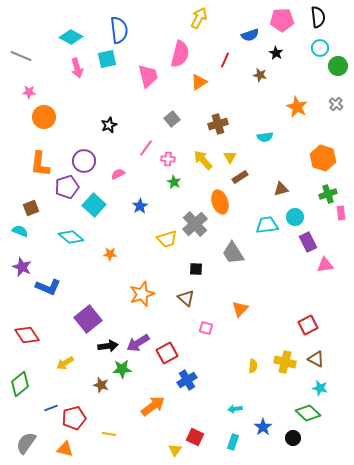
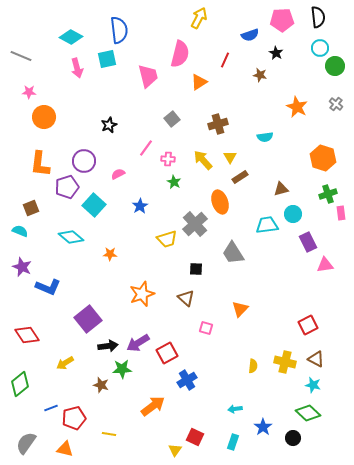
green circle at (338, 66): moved 3 px left
cyan circle at (295, 217): moved 2 px left, 3 px up
cyan star at (320, 388): moved 7 px left, 3 px up
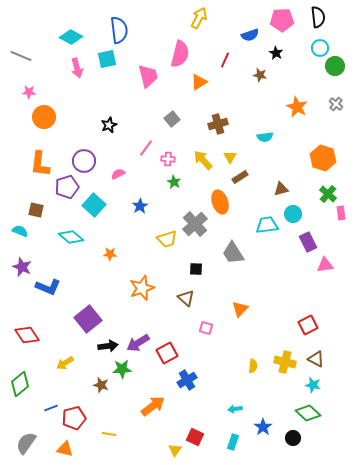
green cross at (328, 194): rotated 30 degrees counterclockwise
brown square at (31, 208): moved 5 px right, 2 px down; rotated 35 degrees clockwise
orange star at (142, 294): moved 6 px up
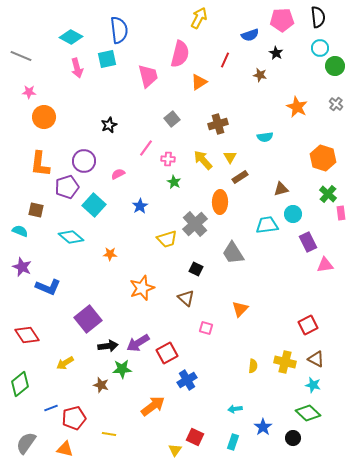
orange ellipse at (220, 202): rotated 20 degrees clockwise
black square at (196, 269): rotated 24 degrees clockwise
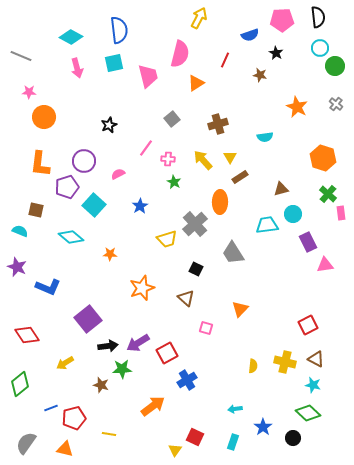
cyan square at (107, 59): moved 7 px right, 4 px down
orange triangle at (199, 82): moved 3 px left, 1 px down
purple star at (22, 267): moved 5 px left
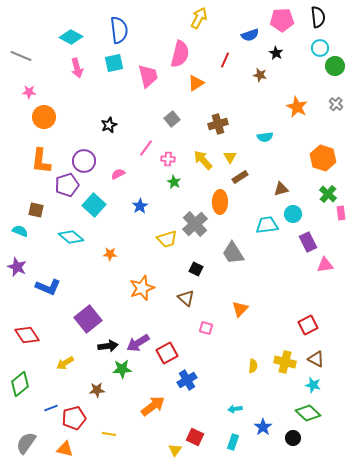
orange L-shape at (40, 164): moved 1 px right, 3 px up
purple pentagon at (67, 187): moved 2 px up
brown star at (101, 385): moved 4 px left, 5 px down; rotated 21 degrees counterclockwise
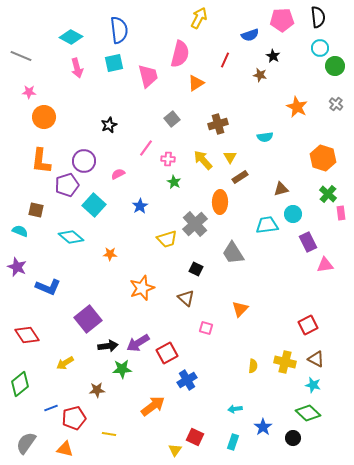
black star at (276, 53): moved 3 px left, 3 px down
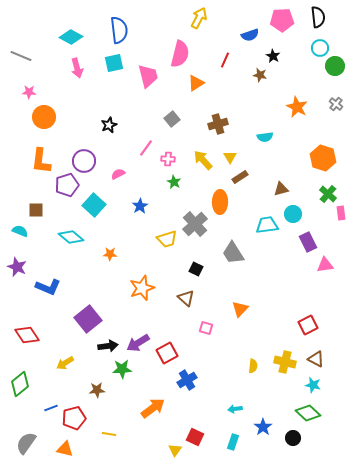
brown square at (36, 210): rotated 14 degrees counterclockwise
orange arrow at (153, 406): moved 2 px down
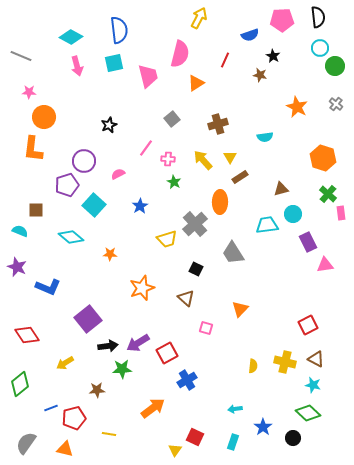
pink arrow at (77, 68): moved 2 px up
orange L-shape at (41, 161): moved 8 px left, 12 px up
